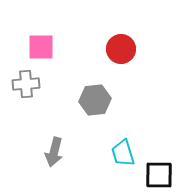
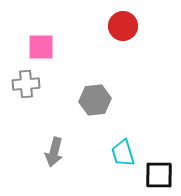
red circle: moved 2 px right, 23 px up
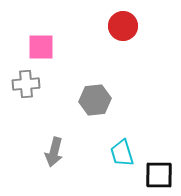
cyan trapezoid: moved 1 px left
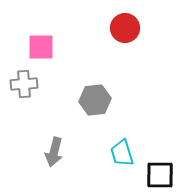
red circle: moved 2 px right, 2 px down
gray cross: moved 2 px left
black square: moved 1 px right
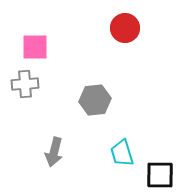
pink square: moved 6 px left
gray cross: moved 1 px right
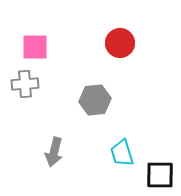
red circle: moved 5 px left, 15 px down
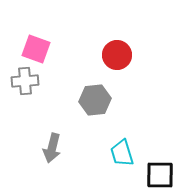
red circle: moved 3 px left, 12 px down
pink square: moved 1 px right, 2 px down; rotated 20 degrees clockwise
gray cross: moved 3 px up
gray arrow: moved 2 px left, 4 px up
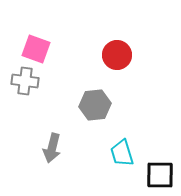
gray cross: rotated 12 degrees clockwise
gray hexagon: moved 5 px down
